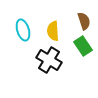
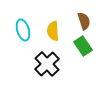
black cross: moved 2 px left, 4 px down; rotated 15 degrees clockwise
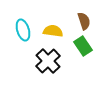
yellow semicircle: rotated 102 degrees clockwise
black cross: moved 1 px right, 3 px up
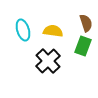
brown semicircle: moved 2 px right, 2 px down
green rectangle: rotated 54 degrees clockwise
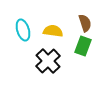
brown semicircle: moved 1 px left
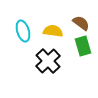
brown semicircle: moved 4 px left; rotated 36 degrees counterclockwise
cyan ellipse: moved 1 px down
green rectangle: rotated 36 degrees counterclockwise
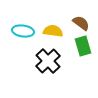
cyan ellipse: rotated 65 degrees counterclockwise
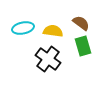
cyan ellipse: moved 3 px up; rotated 20 degrees counterclockwise
black cross: moved 2 px up; rotated 10 degrees counterclockwise
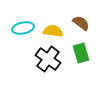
green rectangle: moved 2 px left, 7 px down
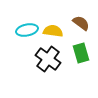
cyan ellipse: moved 4 px right, 2 px down
